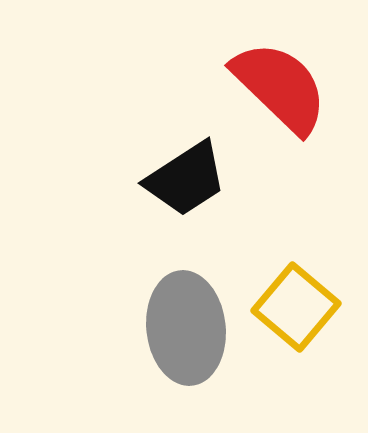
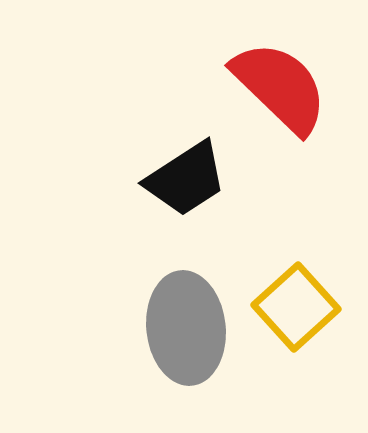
yellow square: rotated 8 degrees clockwise
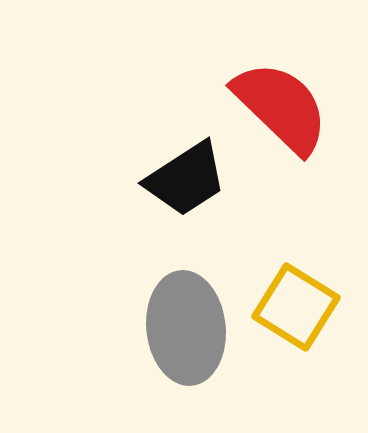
red semicircle: moved 1 px right, 20 px down
yellow square: rotated 16 degrees counterclockwise
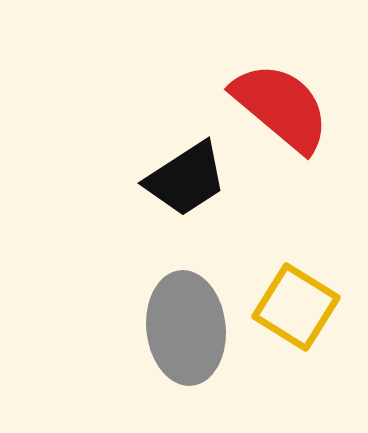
red semicircle: rotated 4 degrees counterclockwise
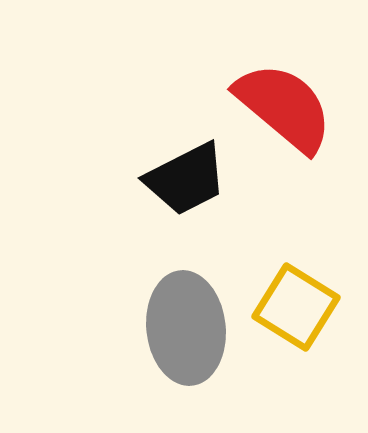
red semicircle: moved 3 px right
black trapezoid: rotated 6 degrees clockwise
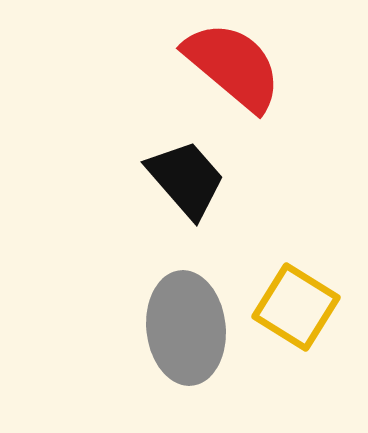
red semicircle: moved 51 px left, 41 px up
black trapezoid: rotated 104 degrees counterclockwise
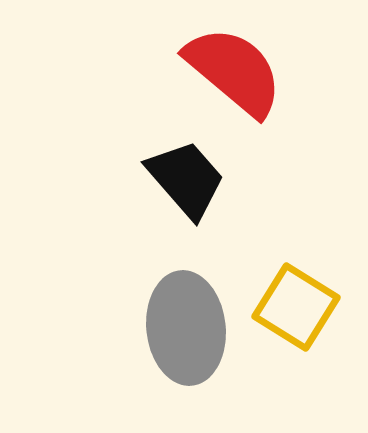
red semicircle: moved 1 px right, 5 px down
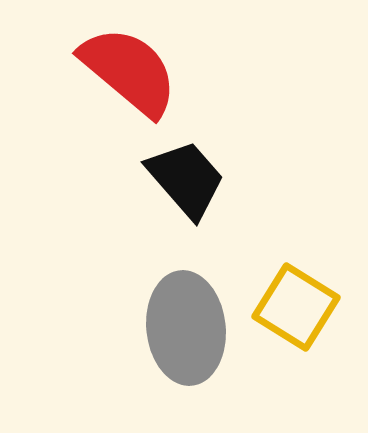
red semicircle: moved 105 px left
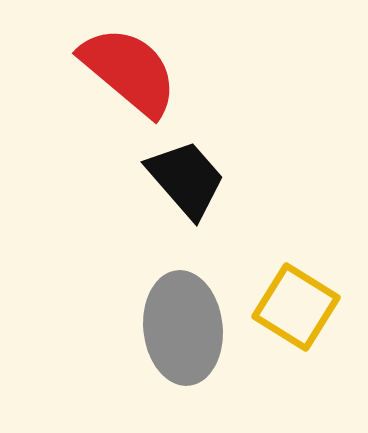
gray ellipse: moved 3 px left
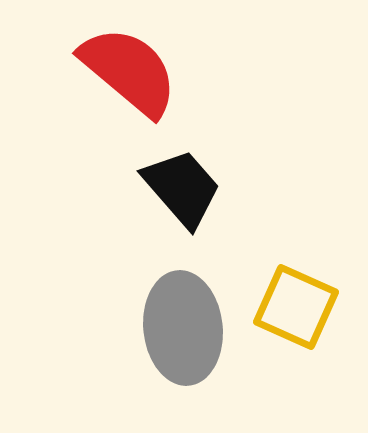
black trapezoid: moved 4 px left, 9 px down
yellow square: rotated 8 degrees counterclockwise
